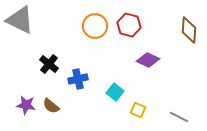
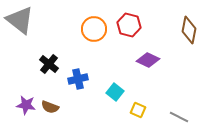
gray triangle: rotated 12 degrees clockwise
orange circle: moved 1 px left, 3 px down
brown diamond: rotated 8 degrees clockwise
brown semicircle: moved 1 px left, 1 px down; rotated 18 degrees counterclockwise
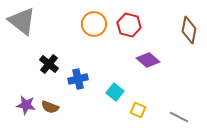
gray triangle: moved 2 px right, 1 px down
orange circle: moved 5 px up
purple diamond: rotated 15 degrees clockwise
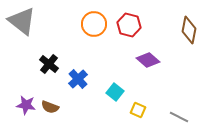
blue cross: rotated 30 degrees counterclockwise
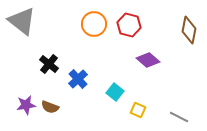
purple star: rotated 18 degrees counterclockwise
